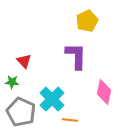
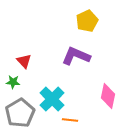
purple L-shape: rotated 68 degrees counterclockwise
green star: moved 1 px right
pink diamond: moved 4 px right, 4 px down
gray pentagon: moved 1 px left, 1 px down; rotated 16 degrees clockwise
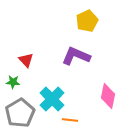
red triangle: moved 2 px right, 1 px up
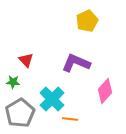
purple L-shape: moved 7 px down
pink diamond: moved 3 px left, 5 px up; rotated 30 degrees clockwise
orange line: moved 1 px up
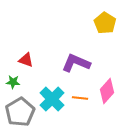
yellow pentagon: moved 18 px right, 2 px down; rotated 15 degrees counterclockwise
red triangle: rotated 28 degrees counterclockwise
pink diamond: moved 2 px right
gray pentagon: moved 1 px up
orange line: moved 10 px right, 21 px up
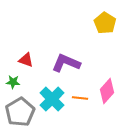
purple L-shape: moved 10 px left
